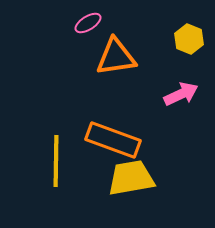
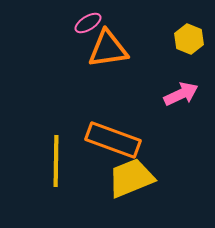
orange triangle: moved 8 px left, 8 px up
yellow trapezoid: rotated 12 degrees counterclockwise
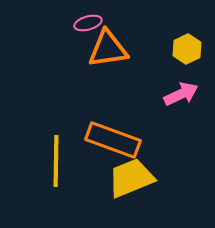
pink ellipse: rotated 16 degrees clockwise
yellow hexagon: moved 2 px left, 10 px down; rotated 12 degrees clockwise
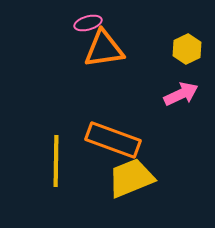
orange triangle: moved 4 px left
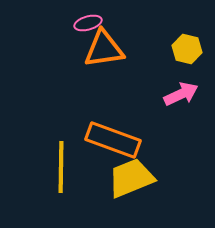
yellow hexagon: rotated 20 degrees counterclockwise
yellow line: moved 5 px right, 6 px down
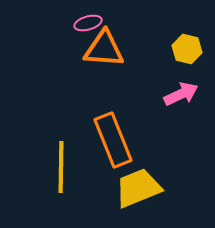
orange triangle: rotated 12 degrees clockwise
orange rectangle: rotated 48 degrees clockwise
yellow trapezoid: moved 7 px right, 10 px down
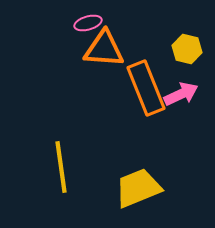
orange rectangle: moved 33 px right, 52 px up
yellow line: rotated 9 degrees counterclockwise
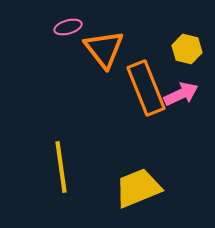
pink ellipse: moved 20 px left, 4 px down
orange triangle: rotated 48 degrees clockwise
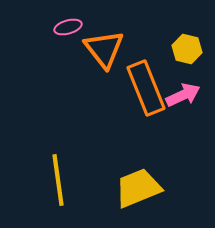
pink arrow: moved 2 px right, 1 px down
yellow line: moved 3 px left, 13 px down
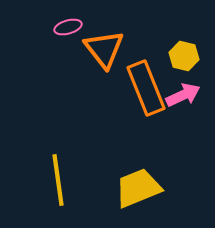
yellow hexagon: moved 3 px left, 7 px down
